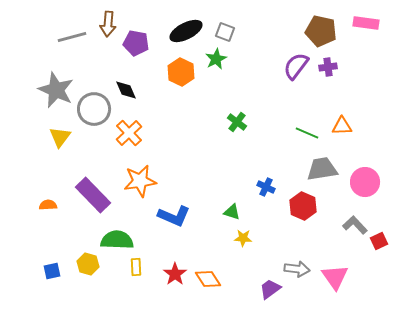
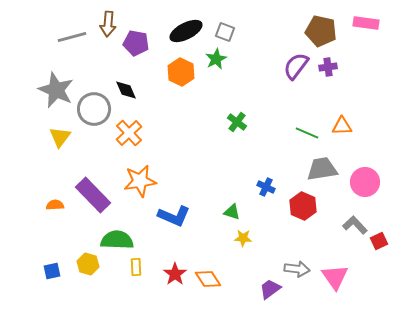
orange semicircle: moved 7 px right
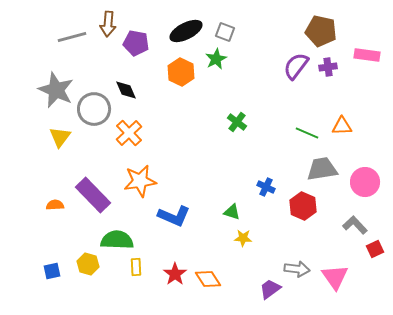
pink rectangle: moved 1 px right, 32 px down
red square: moved 4 px left, 8 px down
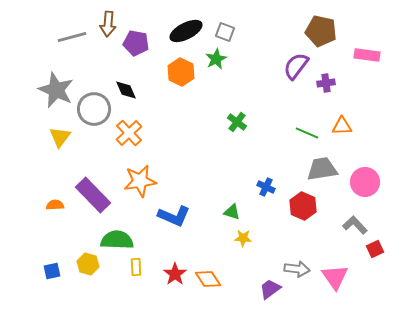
purple cross: moved 2 px left, 16 px down
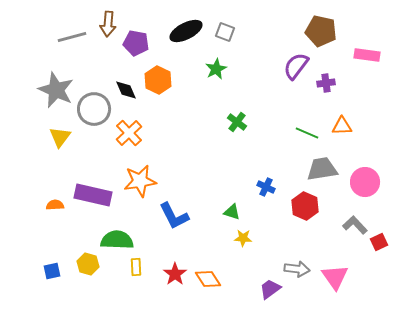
green star: moved 10 px down
orange hexagon: moved 23 px left, 8 px down
purple rectangle: rotated 33 degrees counterclockwise
red hexagon: moved 2 px right
blue L-shape: rotated 40 degrees clockwise
red square: moved 4 px right, 7 px up
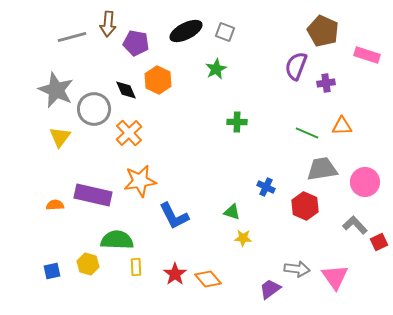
brown pentagon: moved 2 px right; rotated 12 degrees clockwise
pink rectangle: rotated 10 degrees clockwise
purple semicircle: rotated 16 degrees counterclockwise
green cross: rotated 36 degrees counterclockwise
orange diamond: rotated 8 degrees counterclockwise
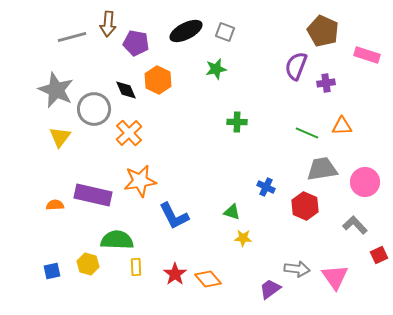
green star: rotated 15 degrees clockwise
red square: moved 13 px down
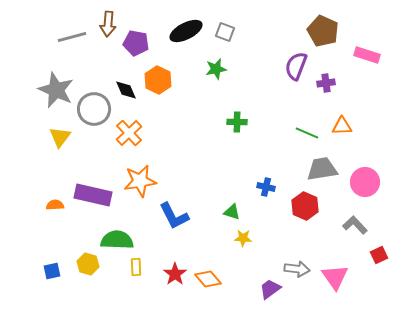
blue cross: rotated 12 degrees counterclockwise
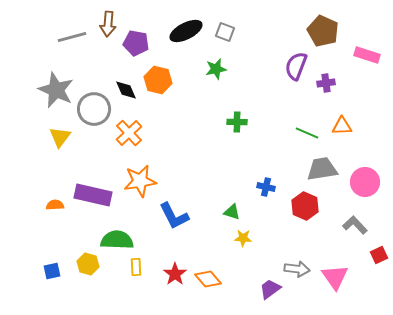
orange hexagon: rotated 12 degrees counterclockwise
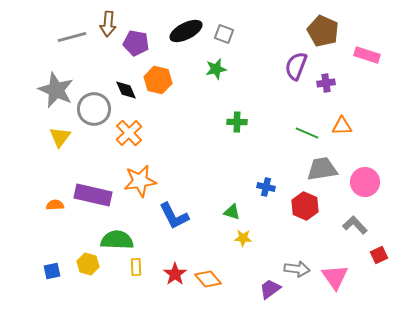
gray square: moved 1 px left, 2 px down
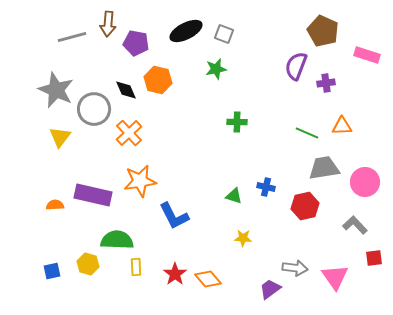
gray trapezoid: moved 2 px right, 1 px up
red hexagon: rotated 24 degrees clockwise
green triangle: moved 2 px right, 16 px up
red square: moved 5 px left, 3 px down; rotated 18 degrees clockwise
gray arrow: moved 2 px left, 1 px up
